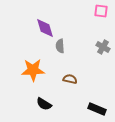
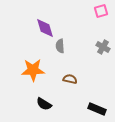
pink square: rotated 24 degrees counterclockwise
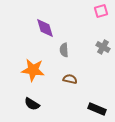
gray semicircle: moved 4 px right, 4 px down
orange star: rotated 10 degrees clockwise
black semicircle: moved 12 px left
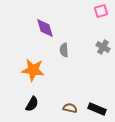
brown semicircle: moved 29 px down
black semicircle: rotated 91 degrees counterclockwise
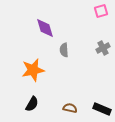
gray cross: moved 1 px down; rotated 32 degrees clockwise
orange star: rotated 20 degrees counterclockwise
black rectangle: moved 5 px right
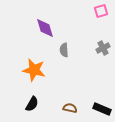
orange star: moved 1 px right; rotated 25 degrees clockwise
